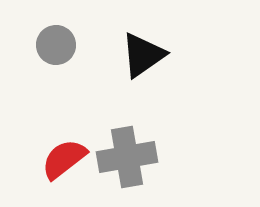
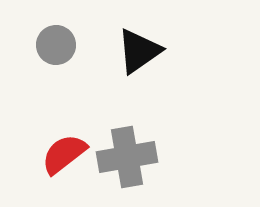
black triangle: moved 4 px left, 4 px up
red semicircle: moved 5 px up
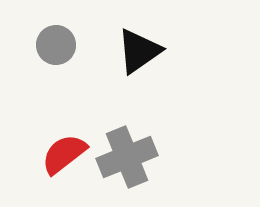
gray cross: rotated 12 degrees counterclockwise
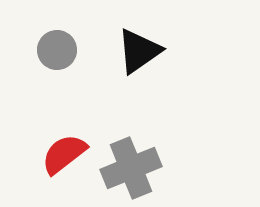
gray circle: moved 1 px right, 5 px down
gray cross: moved 4 px right, 11 px down
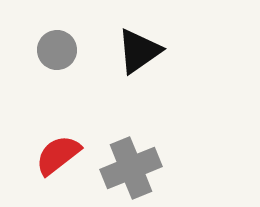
red semicircle: moved 6 px left, 1 px down
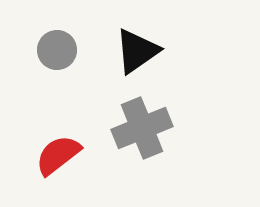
black triangle: moved 2 px left
gray cross: moved 11 px right, 40 px up
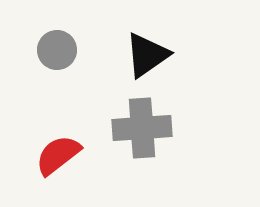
black triangle: moved 10 px right, 4 px down
gray cross: rotated 18 degrees clockwise
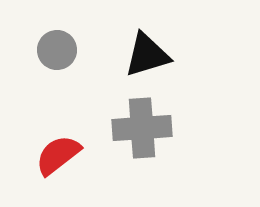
black triangle: rotated 18 degrees clockwise
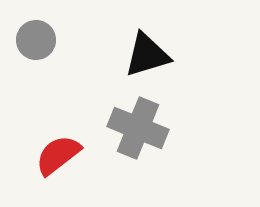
gray circle: moved 21 px left, 10 px up
gray cross: moved 4 px left; rotated 26 degrees clockwise
